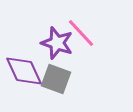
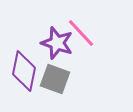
purple diamond: rotated 36 degrees clockwise
gray square: moved 1 px left
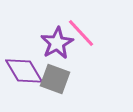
purple star: rotated 24 degrees clockwise
purple diamond: rotated 42 degrees counterclockwise
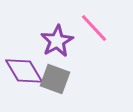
pink line: moved 13 px right, 5 px up
purple star: moved 2 px up
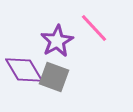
purple diamond: moved 1 px up
gray square: moved 1 px left, 2 px up
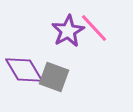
purple star: moved 11 px right, 10 px up
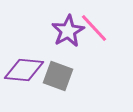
purple diamond: rotated 54 degrees counterclockwise
gray square: moved 4 px right, 1 px up
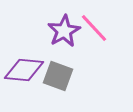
purple star: moved 4 px left
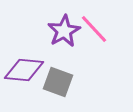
pink line: moved 1 px down
gray square: moved 6 px down
